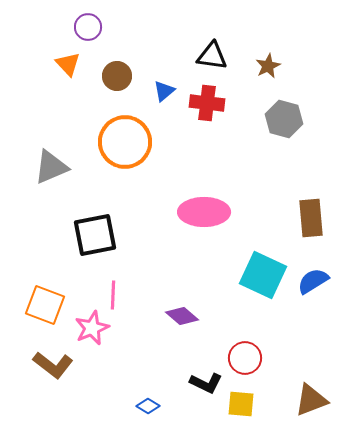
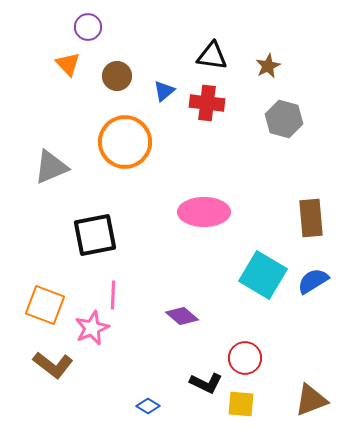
cyan square: rotated 6 degrees clockwise
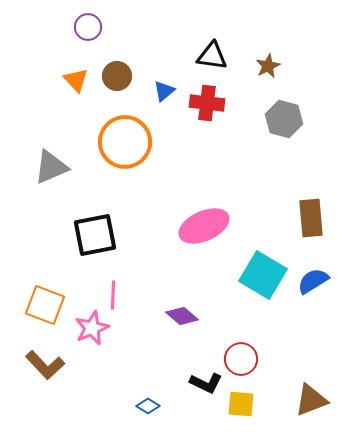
orange triangle: moved 8 px right, 16 px down
pink ellipse: moved 14 px down; rotated 24 degrees counterclockwise
red circle: moved 4 px left, 1 px down
brown L-shape: moved 8 px left; rotated 9 degrees clockwise
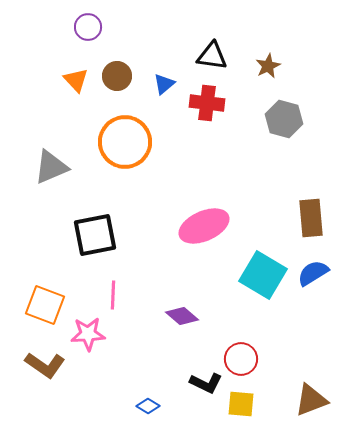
blue triangle: moved 7 px up
blue semicircle: moved 8 px up
pink star: moved 4 px left, 6 px down; rotated 20 degrees clockwise
brown L-shape: rotated 12 degrees counterclockwise
